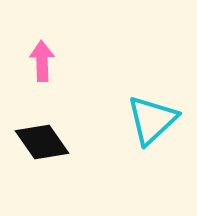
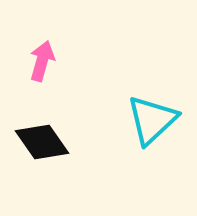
pink arrow: rotated 18 degrees clockwise
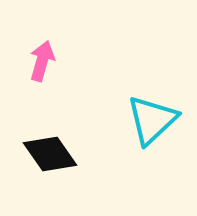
black diamond: moved 8 px right, 12 px down
